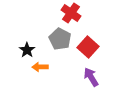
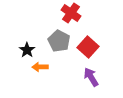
gray pentagon: moved 1 px left, 2 px down
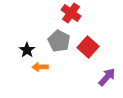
purple arrow: moved 16 px right; rotated 72 degrees clockwise
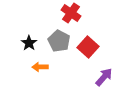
black star: moved 2 px right, 7 px up
purple arrow: moved 3 px left
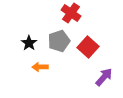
gray pentagon: rotated 25 degrees clockwise
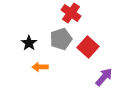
gray pentagon: moved 2 px right, 2 px up
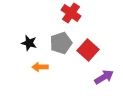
gray pentagon: moved 4 px down
black star: rotated 21 degrees counterclockwise
red square: moved 3 px down
purple arrow: rotated 18 degrees clockwise
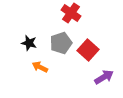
orange arrow: rotated 28 degrees clockwise
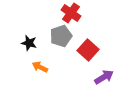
gray pentagon: moved 7 px up
